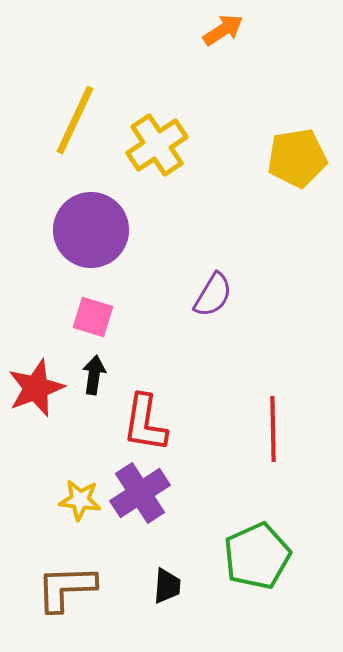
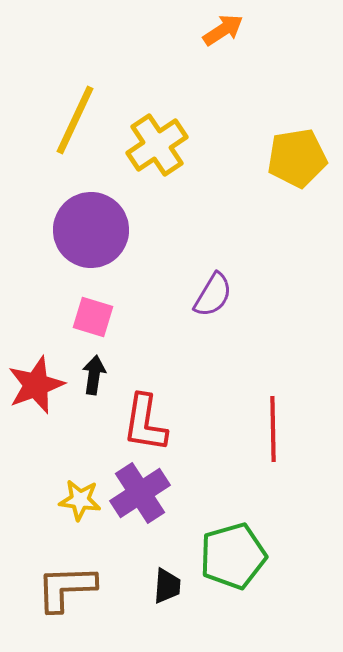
red star: moved 3 px up
green pentagon: moved 24 px left; rotated 8 degrees clockwise
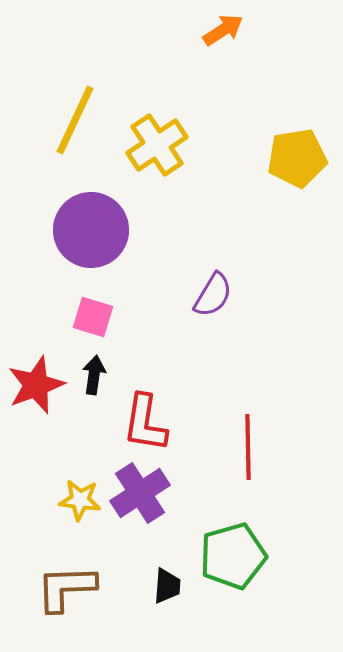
red line: moved 25 px left, 18 px down
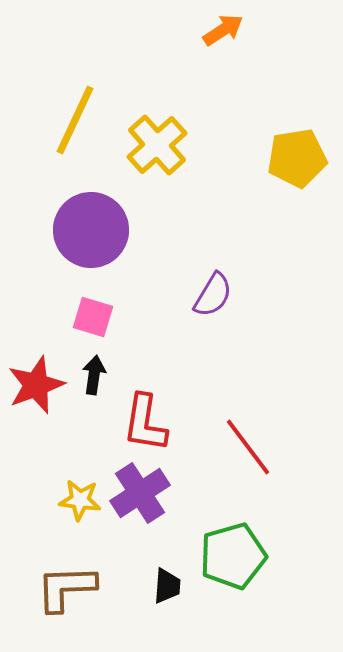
yellow cross: rotated 8 degrees counterclockwise
red line: rotated 36 degrees counterclockwise
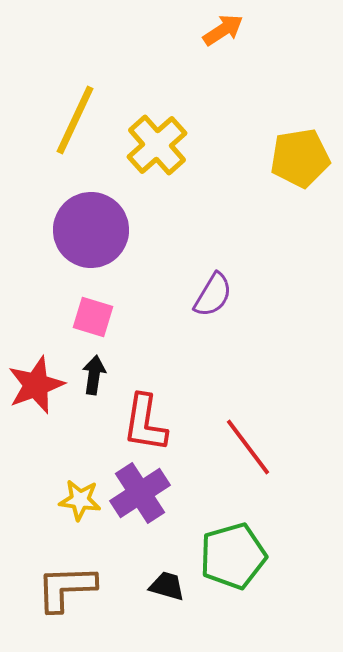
yellow pentagon: moved 3 px right
black trapezoid: rotated 78 degrees counterclockwise
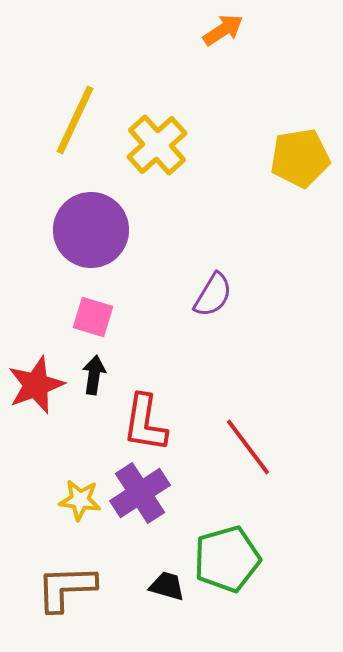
green pentagon: moved 6 px left, 3 px down
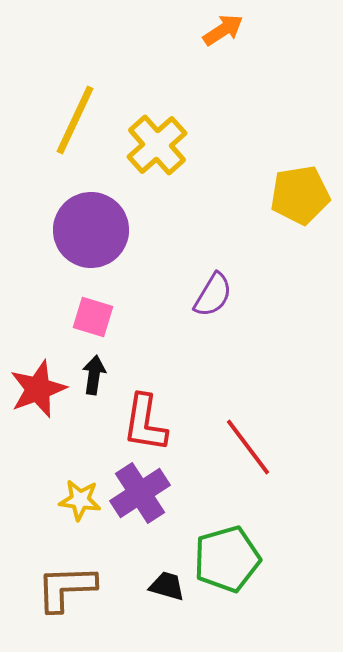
yellow pentagon: moved 37 px down
red star: moved 2 px right, 4 px down
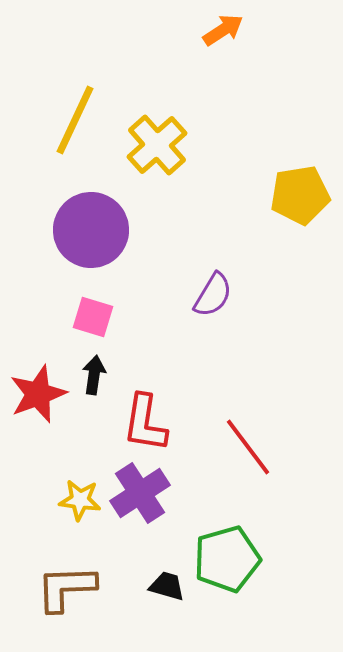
red star: moved 5 px down
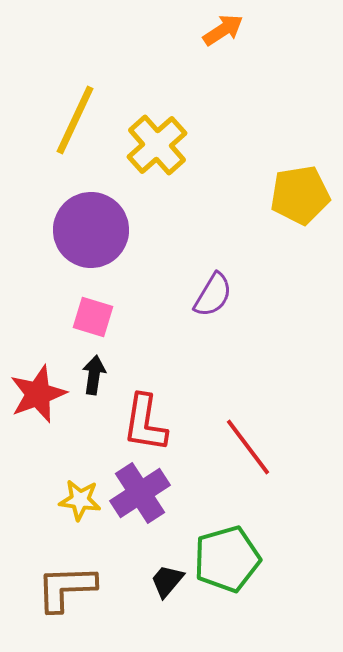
black trapezoid: moved 5 px up; rotated 66 degrees counterclockwise
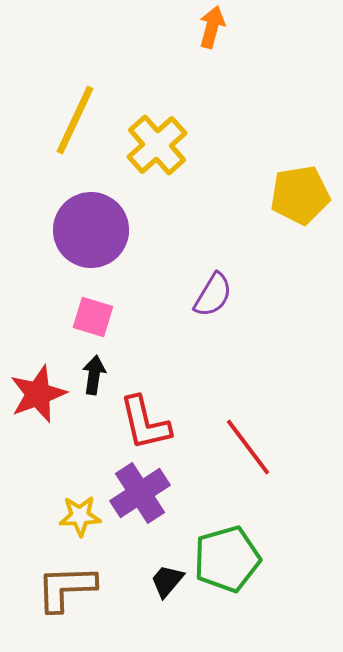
orange arrow: moved 11 px left, 3 px up; rotated 42 degrees counterclockwise
red L-shape: rotated 22 degrees counterclockwise
yellow star: moved 16 px down; rotated 9 degrees counterclockwise
